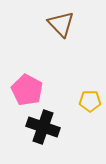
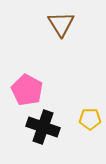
brown triangle: rotated 12 degrees clockwise
yellow pentagon: moved 18 px down
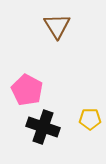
brown triangle: moved 4 px left, 2 px down
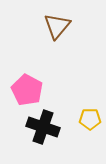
brown triangle: rotated 12 degrees clockwise
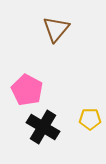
brown triangle: moved 1 px left, 3 px down
black cross: rotated 12 degrees clockwise
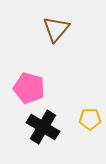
pink pentagon: moved 2 px right, 2 px up; rotated 12 degrees counterclockwise
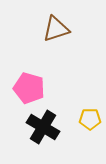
brown triangle: rotated 32 degrees clockwise
